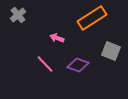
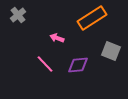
purple diamond: rotated 25 degrees counterclockwise
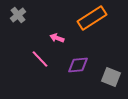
gray square: moved 26 px down
pink line: moved 5 px left, 5 px up
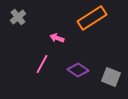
gray cross: moved 2 px down
pink line: moved 2 px right, 5 px down; rotated 72 degrees clockwise
purple diamond: moved 5 px down; rotated 40 degrees clockwise
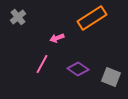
pink arrow: rotated 40 degrees counterclockwise
purple diamond: moved 1 px up
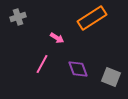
gray cross: rotated 21 degrees clockwise
pink arrow: rotated 128 degrees counterclockwise
purple diamond: rotated 35 degrees clockwise
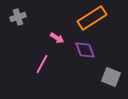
purple diamond: moved 7 px right, 19 px up
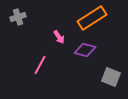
pink arrow: moved 2 px right, 1 px up; rotated 24 degrees clockwise
purple diamond: rotated 55 degrees counterclockwise
pink line: moved 2 px left, 1 px down
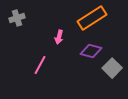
gray cross: moved 1 px left, 1 px down
pink arrow: rotated 48 degrees clockwise
purple diamond: moved 6 px right, 1 px down
gray square: moved 1 px right, 9 px up; rotated 24 degrees clockwise
